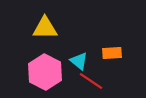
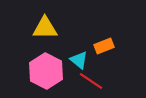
orange rectangle: moved 8 px left, 7 px up; rotated 18 degrees counterclockwise
cyan triangle: moved 1 px up
pink hexagon: moved 1 px right, 1 px up
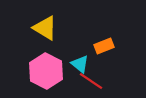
yellow triangle: rotated 32 degrees clockwise
cyan triangle: moved 1 px right, 4 px down
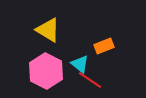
yellow triangle: moved 3 px right, 2 px down
red line: moved 1 px left, 1 px up
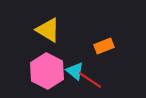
cyan triangle: moved 5 px left, 7 px down
pink hexagon: moved 1 px right
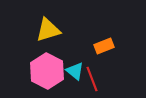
yellow triangle: rotated 48 degrees counterclockwise
red line: moved 2 px right, 1 px up; rotated 35 degrees clockwise
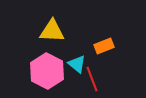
yellow triangle: moved 4 px right, 1 px down; rotated 20 degrees clockwise
cyan triangle: moved 2 px right, 7 px up
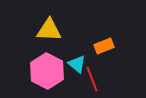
yellow triangle: moved 3 px left, 1 px up
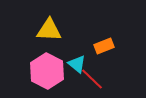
red line: rotated 25 degrees counterclockwise
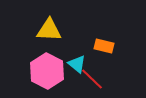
orange rectangle: rotated 36 degrees clockwise
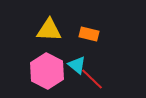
orange rectangle: moved 15 px left, 12 px up
cyan triangle: moved 1 px down
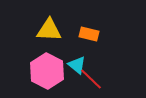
red line: moved 1 px left
